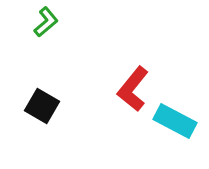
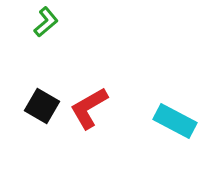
red L-shape: moved 44 px left, 19 px down; rotated 21 degrees clockwise
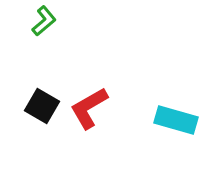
green L-shape: moved 2 px left, 1 px up
cyan rectangle: moved 1 px right, 1 px up; rotated 12 degrees counterclockwise
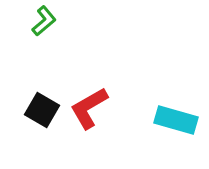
black square: moved 4 px down
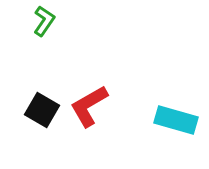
green L-shape: rotated 16 degrees counterclockwise
red L-shape: moved 2 px up
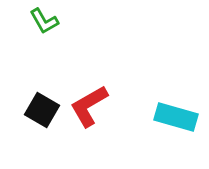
green L-shape: rotated 116 degrees clockwise
cyan rectangle: moved 3 px up
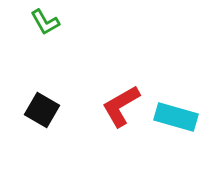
green L-shape: moved 1 px right, 1 px down
red L-shape: moved 32 px right
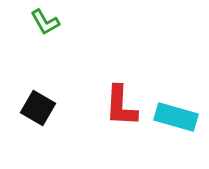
red L-shape: rotated 57 degrees counterclockwise
black square: moved 4 px left, 2 px up
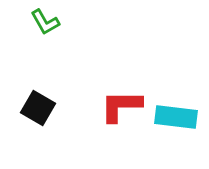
red L-shape: rotated 87 degrees clockwise
cyan rectangle: rotated 9 degrees counterclockwise
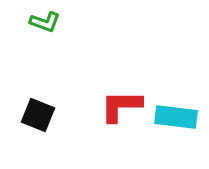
green L-shape: rotated 40 degrees counterclockwise
black square: moved 7 px down; rotated 8 degrees counterclockwise
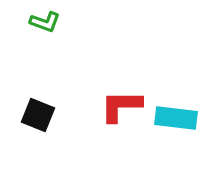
cyan rectangle: moved 1 px down
